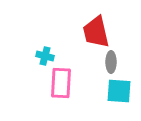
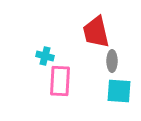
gray ellipse: moved 1 px right, 1 px up
pink rectangle: moved 1 px left, 2 px up
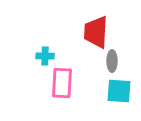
red trapezoid: rotated 16 degrees clockwise
cyan cross: rotated 12 degrees counterclockwise
pink rectangle: moved 2 px right, 2 px down
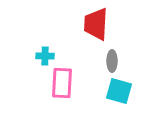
red trapezoid: moved 8 px up
cyan square: rotated 12 degrees clockwise
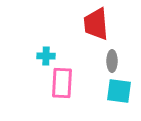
red trapezoid: rotated 8 degrees counterclockwise
cyan cross: moved 1 px right
cyan square: rotated 8 degrees counterclockwise
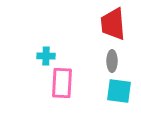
red trapezoid: moved 17 px right
